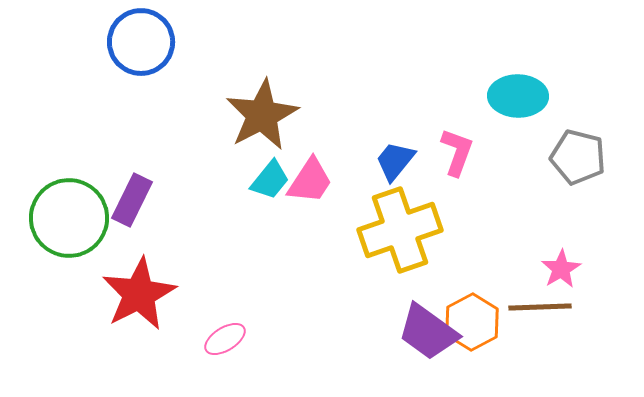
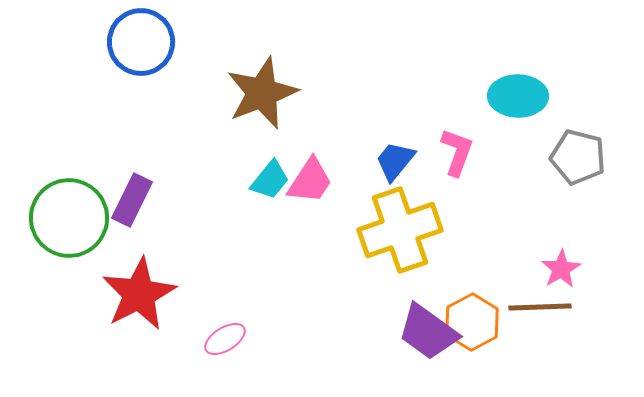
brown star: moved 22 px up; rotated 6 degrees clockwise
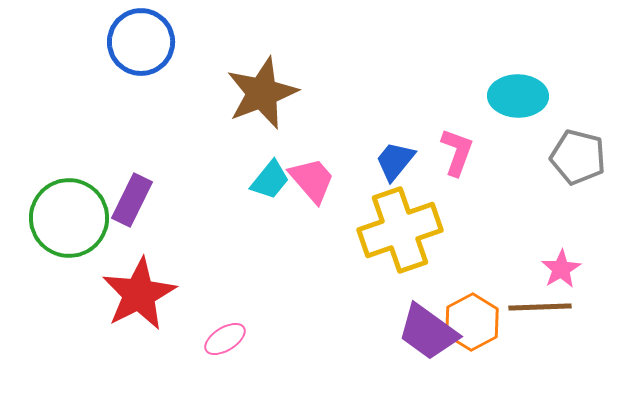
pink trapezoid: moved 2 px right, 1 px up; rotated 74 degrees counterclockwise
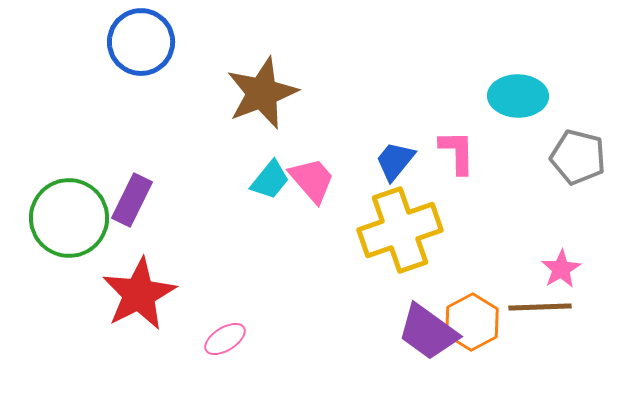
pink L-shape: rotated 21 degrees counterclockwise
